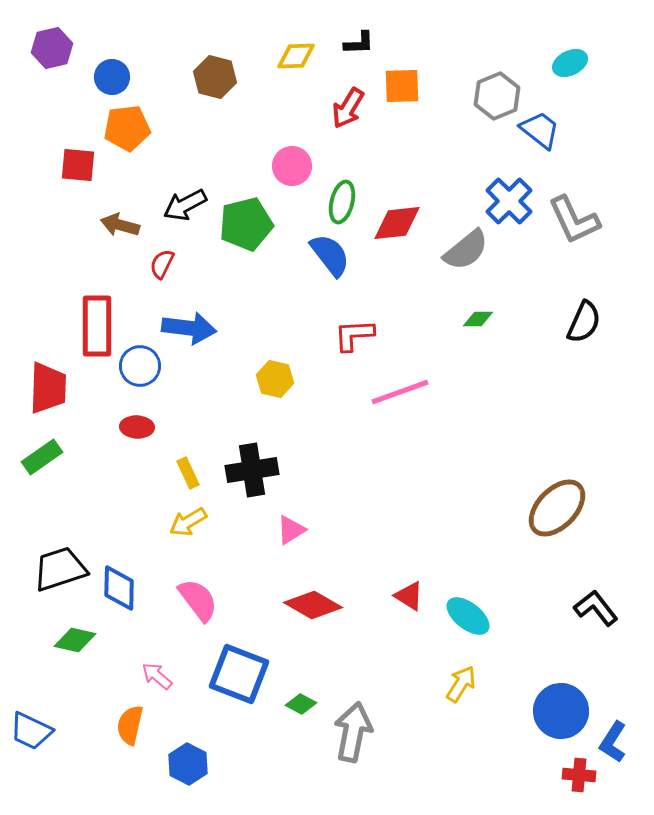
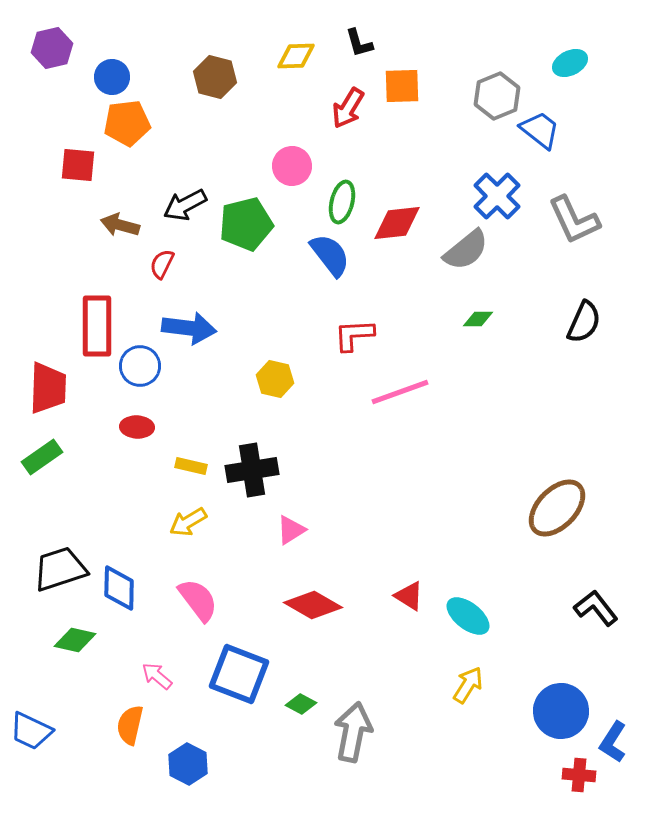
black L-shape at (359, 43): rotated 76 degrees clockwise
orange pentagon at (127, 128): moved 5 px up
blue cross at (509, 201): moved 12 px left, 5 px up
yellow rectangle at (188, 473): moved 3 px right, 7 px up; rotated 52 degrees counterclockwise
yellow arrow at (461, 684): moved 7 px right, 1 px down
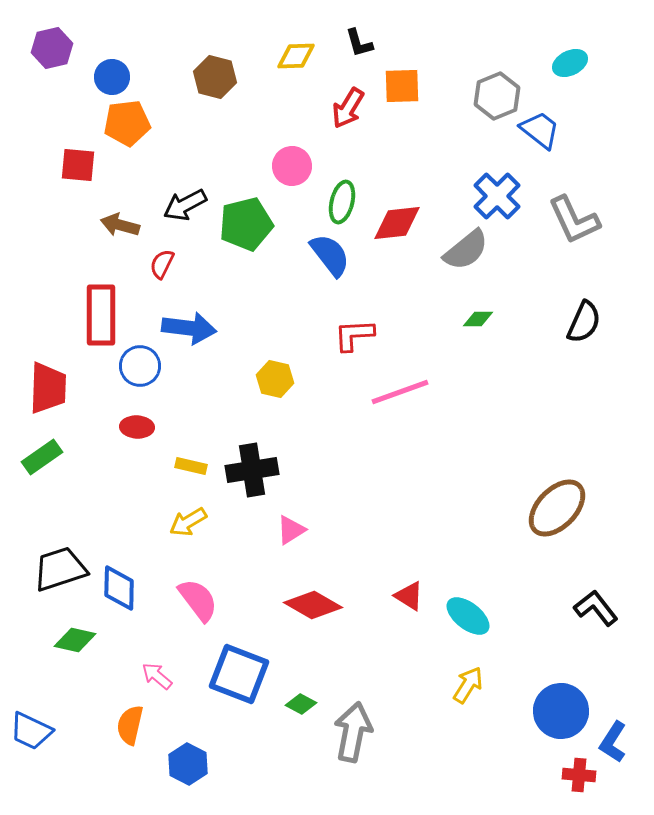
red rectangle at (97, 326): moved 4 px right, 11 px up
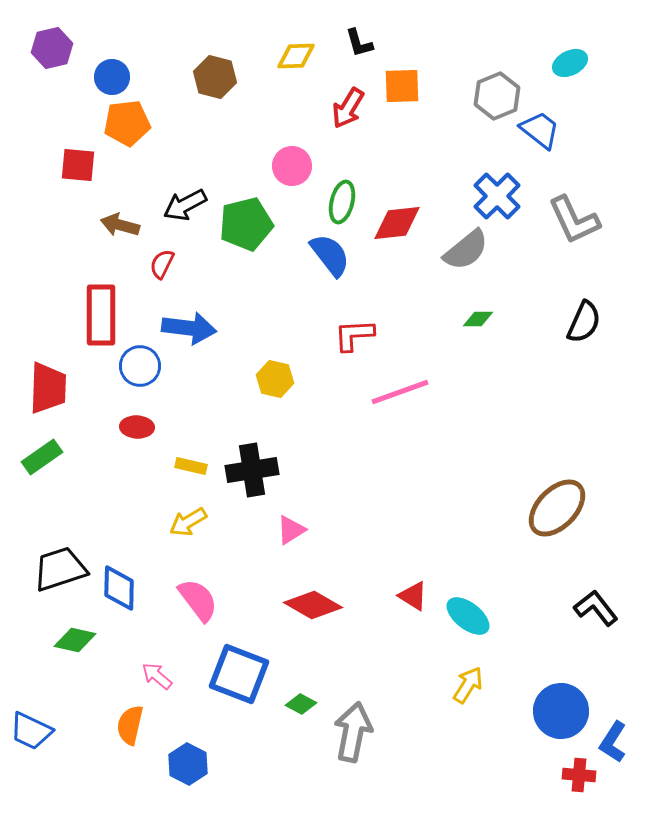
red triangle at (409, 596): moved 4 px right
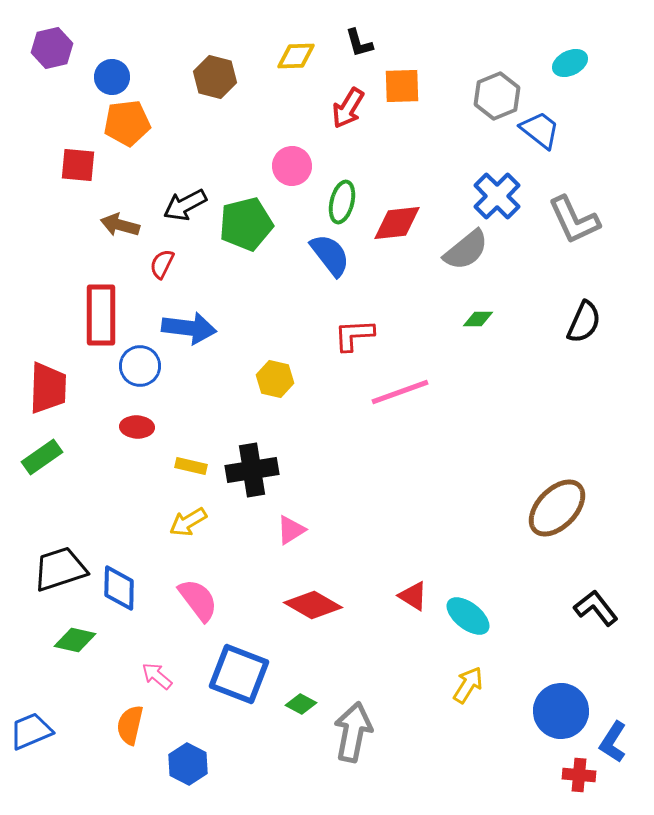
blue trapezoid at (31, 731): rotated 132 degrees clockwise
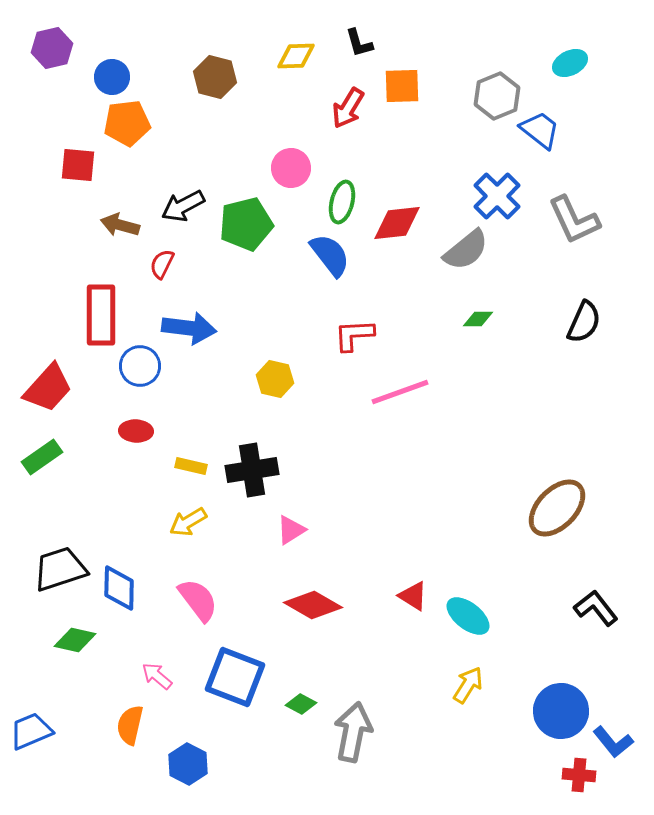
pink circle at (292, 166): moved 1 px left, 2 px down
black arrow at (185, 205): moved 2 px left, 1 px down
red trapezoid at (48, 388): rotated 40 degrees clockwise
red ellipse at (137, 427): moved 1 px left, 4 px down
blue square at (239, 674): moved 4 px left, 3 px down
blue L-shape at (613, 742): rotated 72 degrees counterclockwise
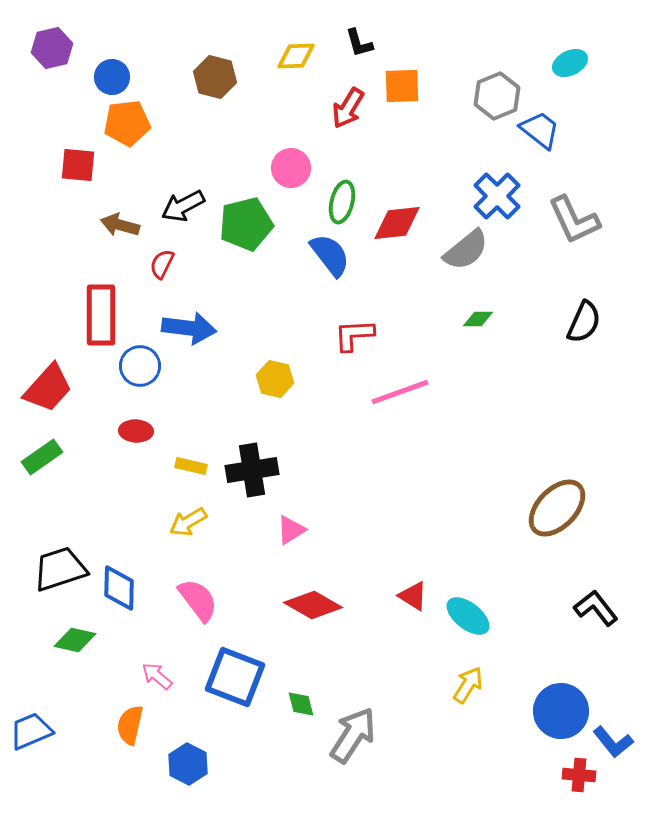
green diamond at (301, 704): rotated 48 degrees clockwise
gray arrow at (353, 732): moved 3 px down; rotated 22 degrees clockwise
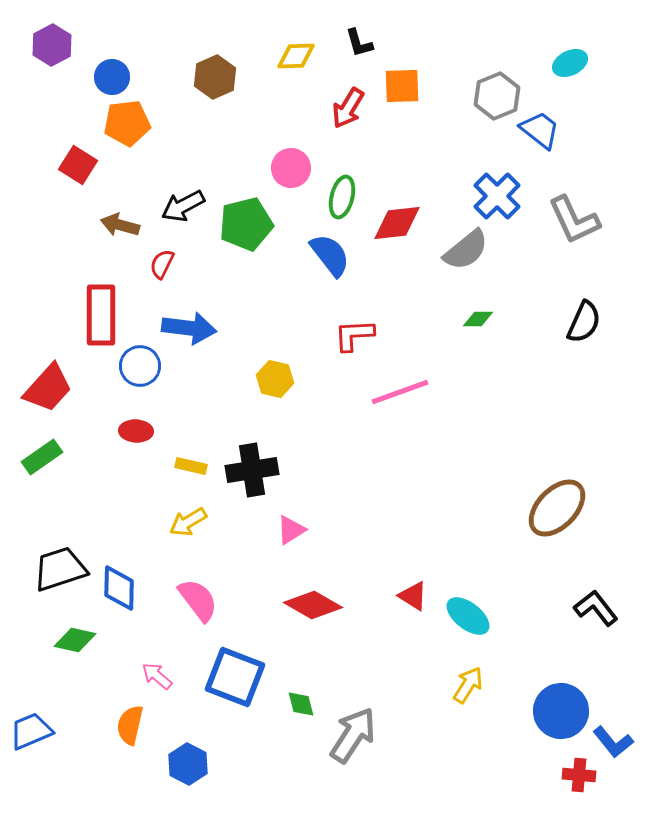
purple hexagon at (52, 48): moved 3 px up; rotated 15 degrees counterclockwise
brown hexagon at (215, 77): rotated 21 degrees clockwise
red square at (78, 165): rotated 27 degrees clockwise
green ellipse at (342, 202): moved 5 px up
